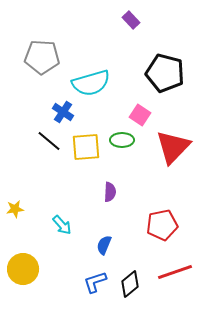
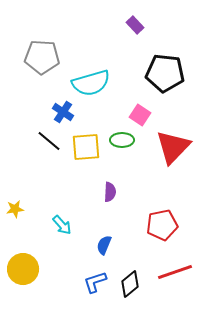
purple rectangle: moved 4 px right, 5 px down
black pentagon: rotated 9 degrees counterclockwise
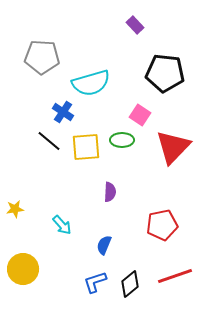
red line: moved 4 px down
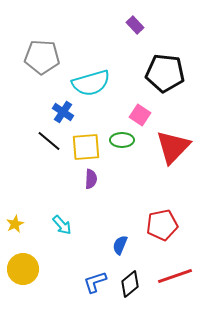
purple semicircle: moved 19 px left, 13 px up
yellow star: moved 15 px down; rotated 18 degrees counterclockwise
blue semicircle: moved 16 px right
